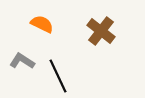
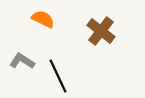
orange semicircle: moved 1 px right, 5 px up
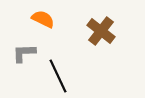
gray L-shape: moved 2 px right, 8 px up; rotated 35 degrees counterclockwise
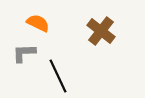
orange semicircle: moved 5 px left, 4 px down
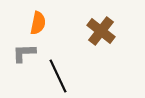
orange semicircle: rotated 75 degrees clockwise
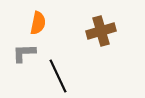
brown cross: rotated 36 degrees clockwise
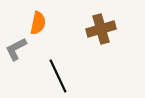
brown cross: moved 2 px up
gray L-shape: moved 8 px left, 4 px up; rotated 25 degrees counterclockwise
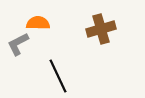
orange semicircle: rotated 100 degrees counterclockwise
gray L-shape: moved 2 px right, 5 px up
